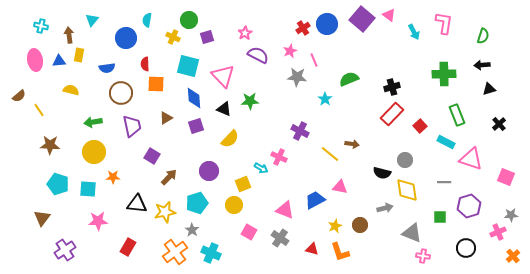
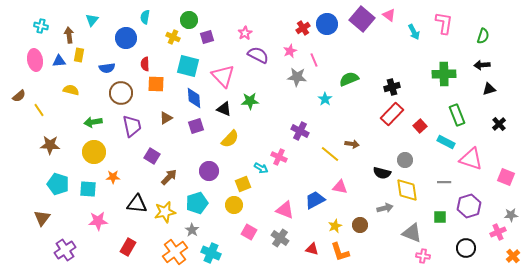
cyan semicircle at (147, 20): moved 2 px left, 3 px up
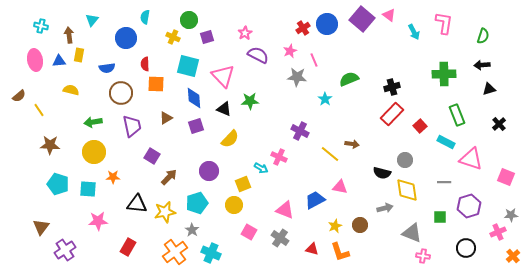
brown triangle at (42, 218): moved 1 px left, 9 px down
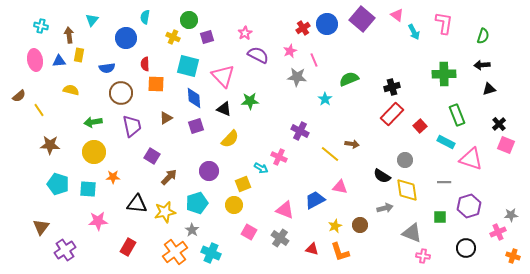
pink triangle at (389, 15): moved 8 px right
black semicircle at (382, 173): moved 3 px down; rotated 18 degrees clockwise
pink square at (506, 177): moved 32 px up
orange cross at (513, 256): rotated 32 degrees counterclockwise
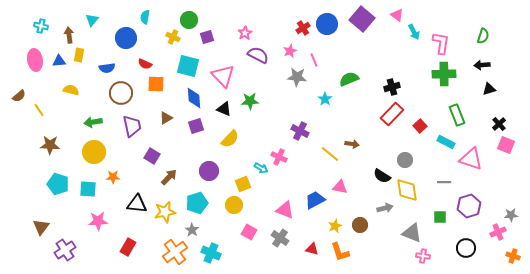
pink L-shape at (444, 23): moved 3 px left, 20 px down
red semicircle at (145, 64): rotated 64 degrees counterclockwise
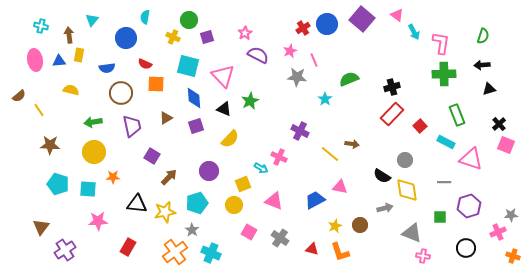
green star at (250, 101): rotated 24 degrees counterclockwise
pink triangle at (285, 210): moved 11 px left, 9 px up
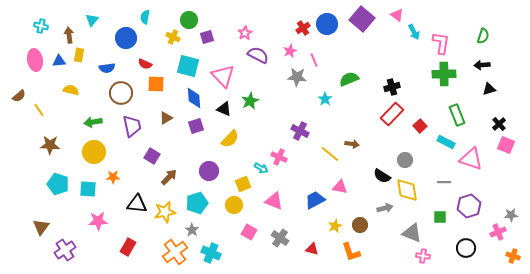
orange L-shape at (340, 252): moved 11 px right
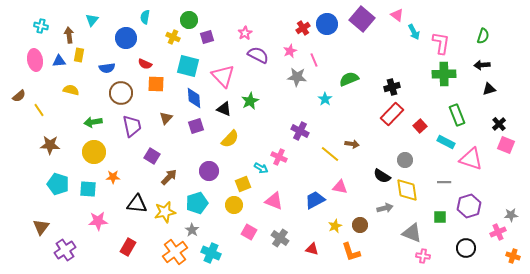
brown triangle at (166, 118): rotated 16 degrees counterclockwise
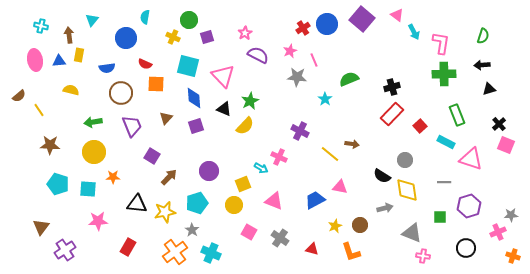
purple trapezoid at (132, 126): rotated 10 degrees counterclockwise
yellow semicircle at (230, 139): moved 15 px right, 13 px up
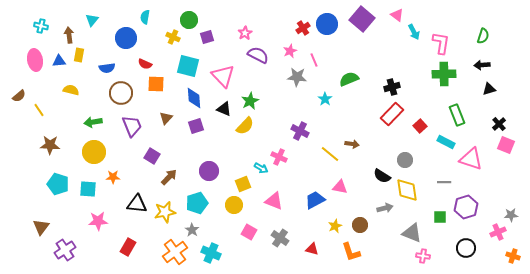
purple hexagon at (469, 206): moved 3 px left, 1 px down
